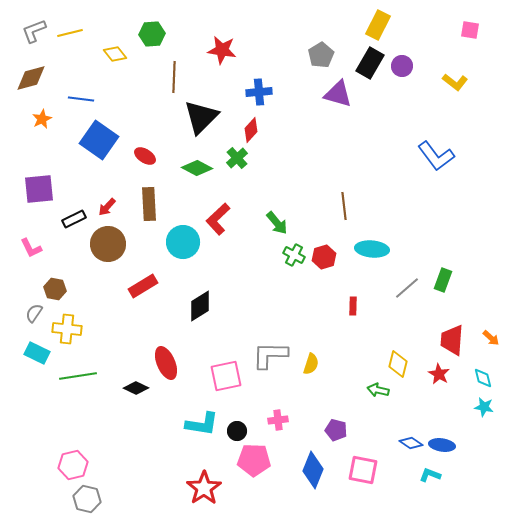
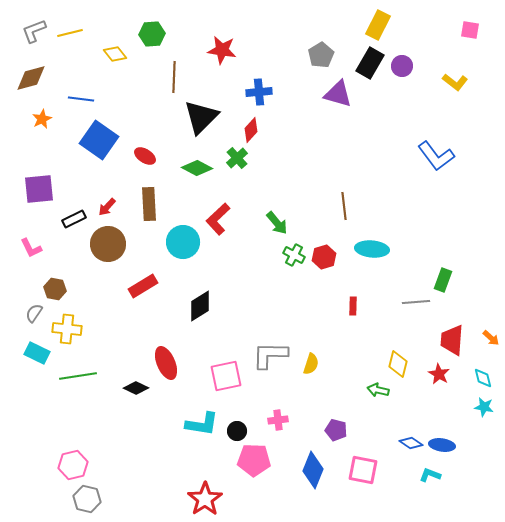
gray line at (407, 288): moved 9 px right, 14 px down; rotated 36 degrees clockwise
red star at (204, 488): moved 1 px right, 11 px down
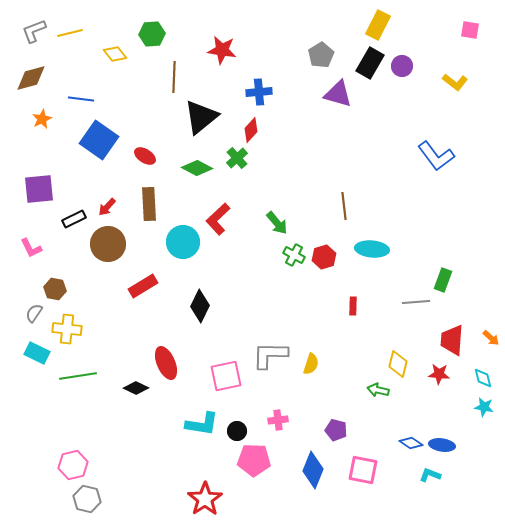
black triangle at (201, 117): rotated 6 degrees clockwise
black diamond at (200, 306): rotated 32 degrees counterclockwise
red star at (439, 374): rotated 25 degrees counterclockwise
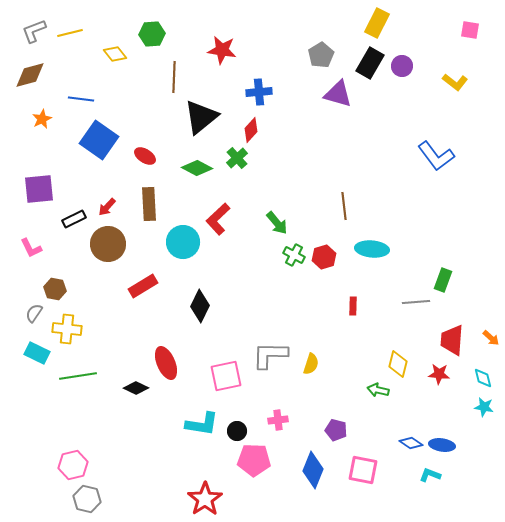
yellow rectangle at (378, 25): moved 1 px left, 2 px up
brown diamond at (31, 78): moved 1 px left, 3 px up
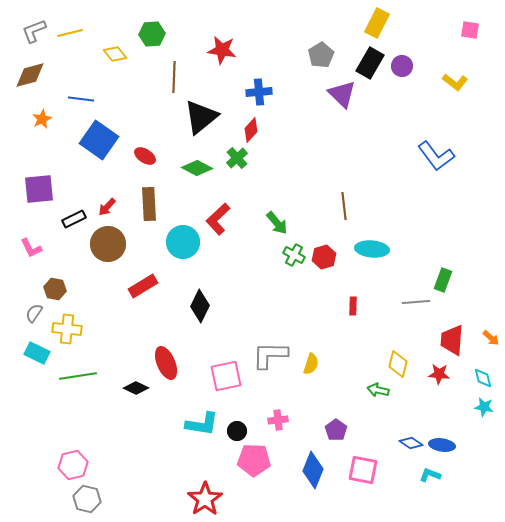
purple triangle at (338, 94): moved 4 px right; rotated 28 degrees clockwise
purple pentagon at (336, 430): rotated 20 degrees clockwise
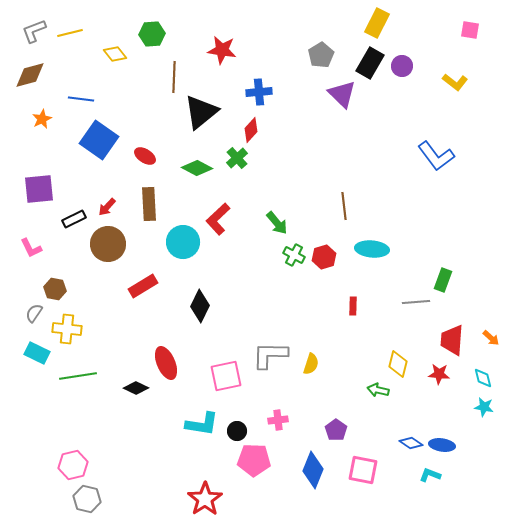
black triangle at (201, 117): moved 5 px up
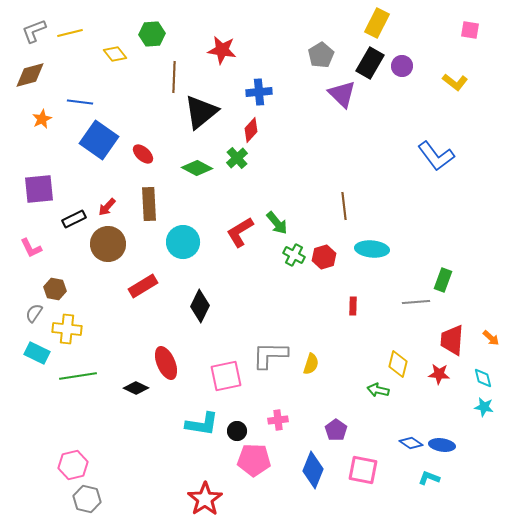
blue line at (81, 99): moved 1 px left, 3 px down
red ellipse at (145, 156): moved 2 px left, 2 px up; rotated 10 degrees clockwise
red L-shape at (218, 219): moved 22 px right, 13 px down; rotated 12 degrees clockwise
cyan L-shape at (430, 475): moved 1 px left, 3 px down
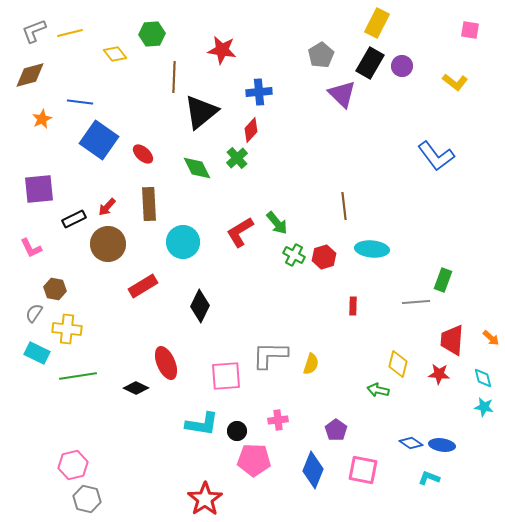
green diamond at (197, 168): rotated 36 degrees clockwise
pink square at (226, 376): rotated 8 degrees clockwise
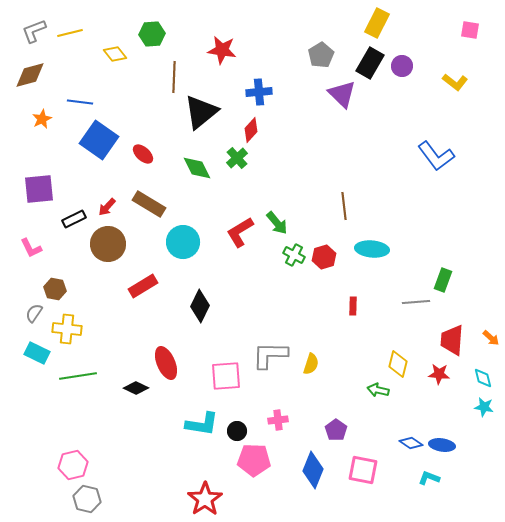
brown rectangle at (149, 204): rotated 56 degrees counterclockwise
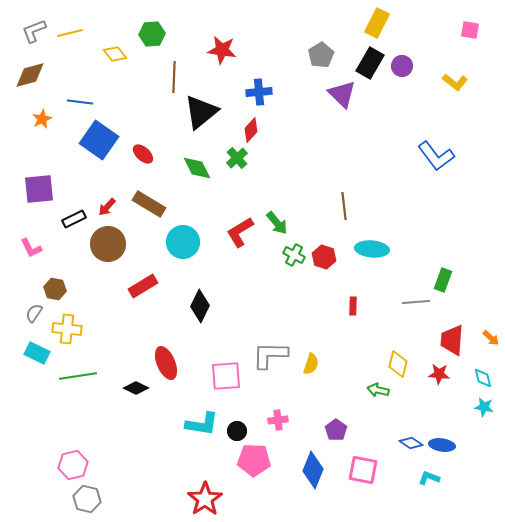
red hexagon at (324, 257): rotated 25 degrees counterclockwise
